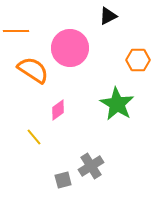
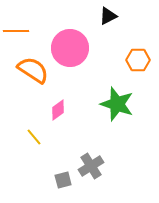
green star: rotated 12 degrees counterclockwise
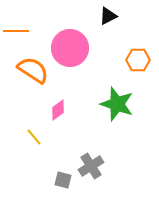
gray square: rotated 30 degrees clockwise
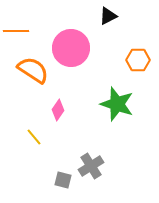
pink circle: moved 1 px right
pink diamond: rotated 20 degrees counterclockwise
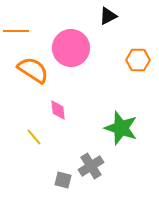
green star: moved 4 px right, 24 px down
pink diamond: rotated 40 degrees counterclockwise
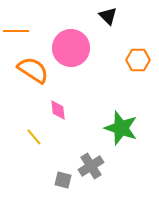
black triangle: rotated 48 degrees counterclockwise
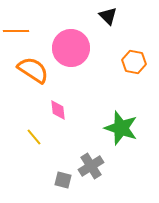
orange hexagon: moved 4 px left, 2 px down; rotated 10 degrees clockwise
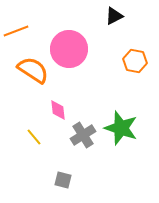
black triangle: moved 6 px right; rotated 48 degrees clockwise
orange line: rotated 20 degrees counterclockwise
pink circle: moved 2 px left, 1 px down
orange hexagon: moved 1 px right, 1 px up
gray cross: moved 8 px left, 31 px up
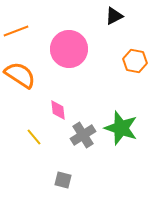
orange semicircle: moved 13 px left, 5 px down
